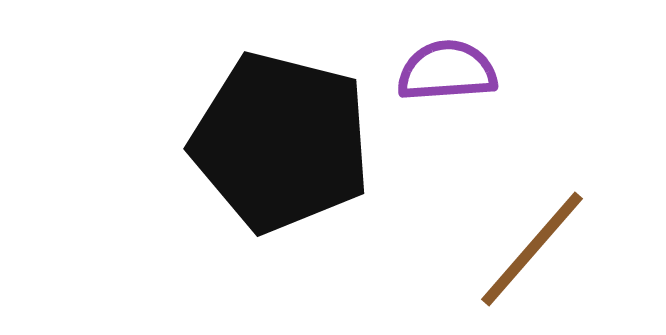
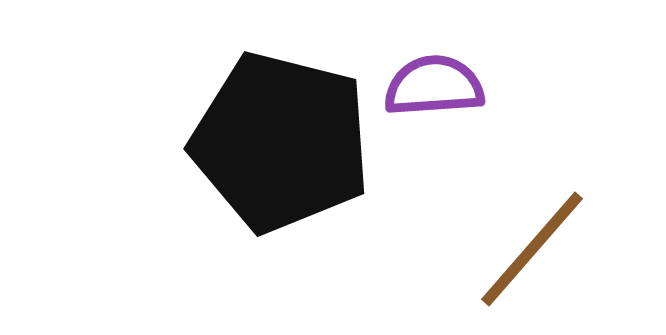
purple semicircle: moved 13 px left, 15 px down
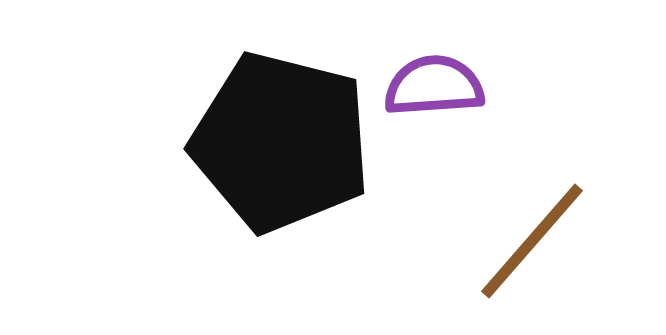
brown line: moved 8 px up
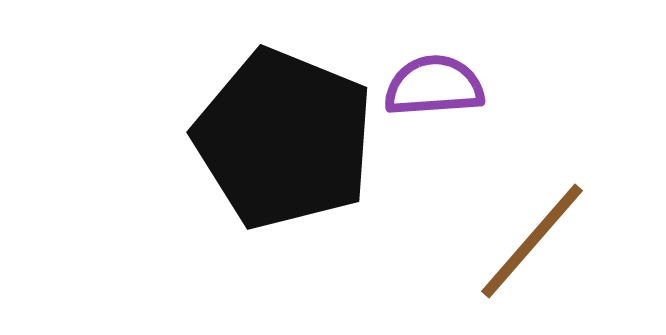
black pentagon: moved 3 px right, 3 px up; rotated 8 degrees clockwise
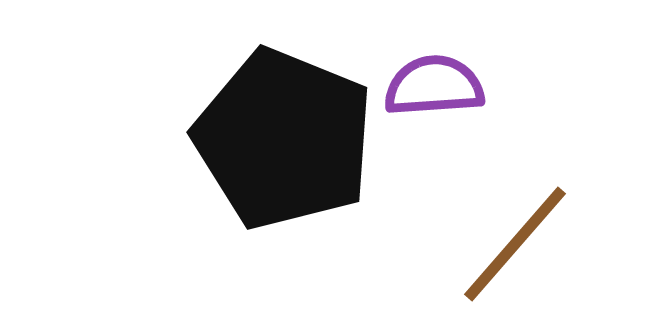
brown line: moved 17 px left, 3 px down
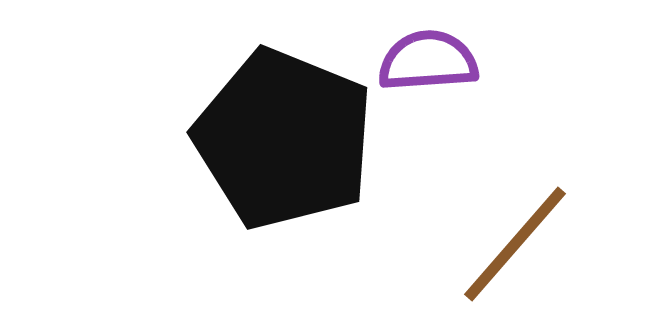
purple semicircle: moved 6 px left, 25 px up
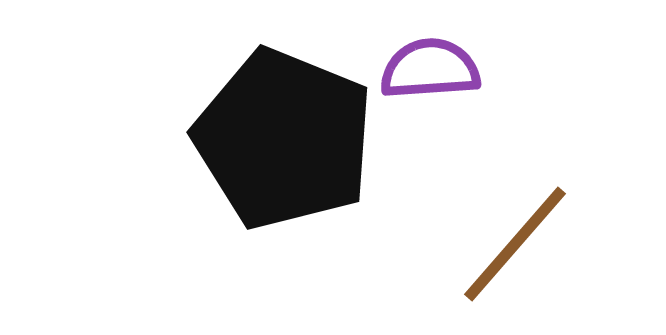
purple semicircle: moved 2 px right, 8 px down
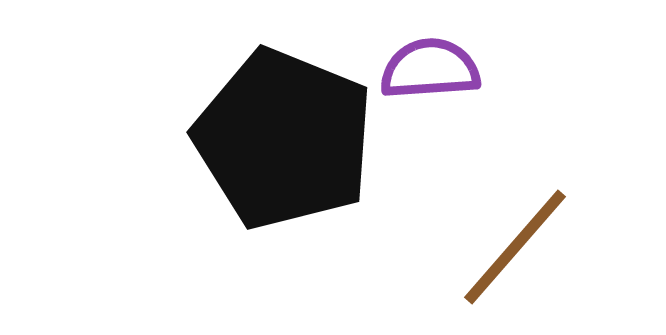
brown line: moved 3 px down
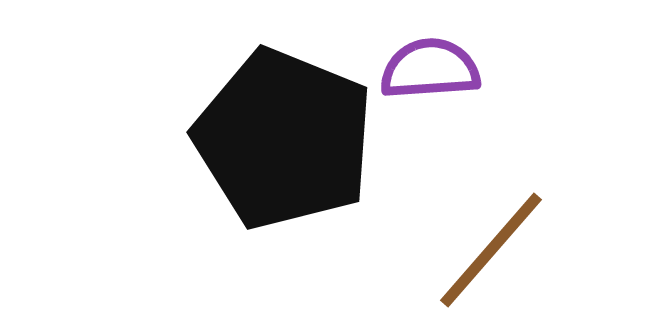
brown line: moved 24 px left, 3 px down
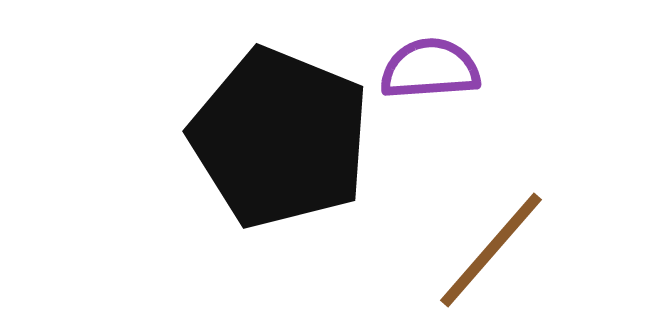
black pentagon: moved 4 px left, 1 px up
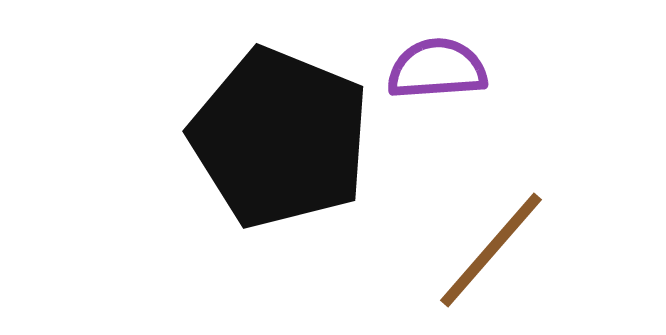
purple semicircle: moved 7 px right
